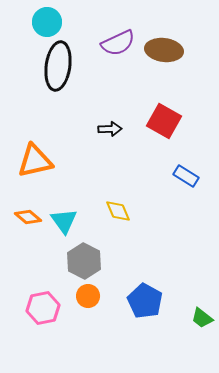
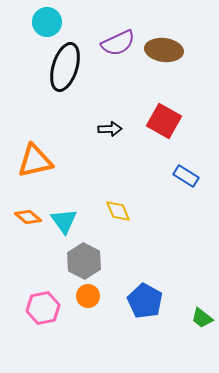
black ellipse: moved 7 px right, 1 px down; rotated 9 degrees clockwise
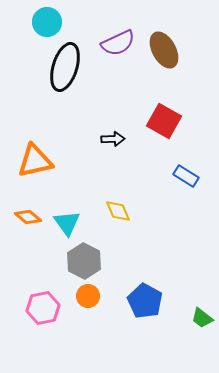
brown ellipse: rotated 54 degrees clockwise
black arrow: moved 3 px right, 10 px down
cyan triangle: moved 3 px right, 2 px down
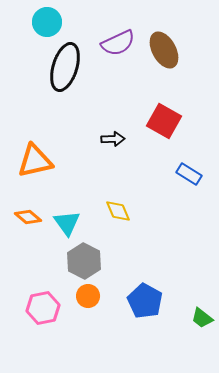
blue rectangle: moved 3 px right, 2 px up
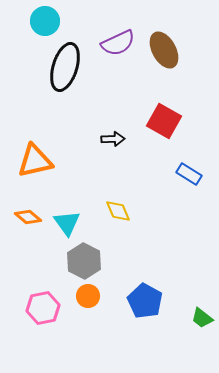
cyan circle: moved 2 px left, 1 px up
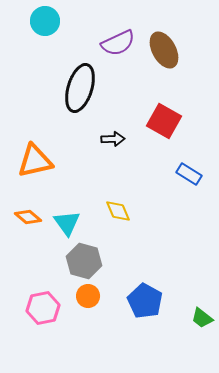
black ellipse: moved 15 px right, 21 px down
gray hexagon: rotated 12 degrees counterclockwise
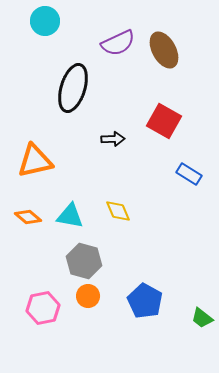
black ellipse: moved 7 px left
cyan triangle: moved 3 px right, 7 px up; rotated 44 degrees counterclockwise
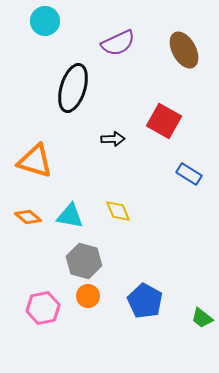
brown ellipse: moved 20 px right
orange triangle: rotated 30 degrees clockwise
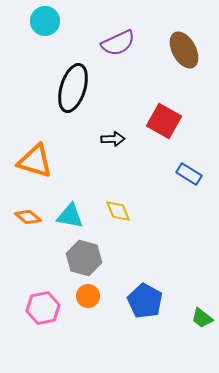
gray hexagon: moved 3 px up
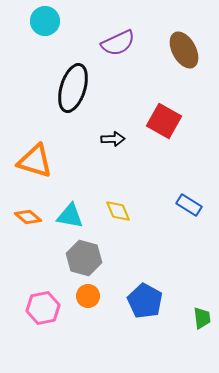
blue rectangle: moved 31 px down
green trapezoid: rotated 135 degrees counterclockwise
